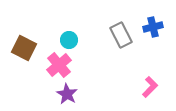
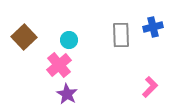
gray rectangle: rotated 25 degrees clockwise
brown square: moved 11 px up; rotated 20 degrees clockwise
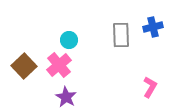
brown square: moved 29 px down
pink L-shape: rotated 15 degrees counterclockwise
purple star: moved 1 px left, 3 px down
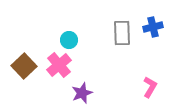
gray rectangle: moved 1 px right, 2 px up
purple star: moved 16 px right, 4 px up; rotated 20 degrees clockwise
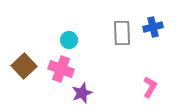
pink cross: moved 2 px right, 4 px down; rotated 30 degrees counterclockwise
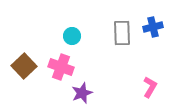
cyan circle: moved 3 px right, 4 px up
pink cross: moved 2 px up
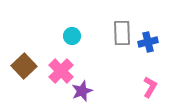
blue cross: moved 5 px left, 15 px down
pink cross: moved 4 px down; rotated 25 degrees clockwise
purple star: moved 2 px up
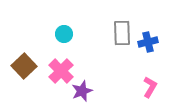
cyan circle: moved 8 px left, 2 px up
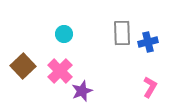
brown square: moved 1 px left
pink cross: moved 1 px left
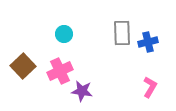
pink cross: rotated 20 degrees clockwise
purple star: rotated 30 degrees clockwise
